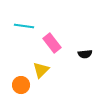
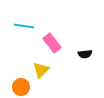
orange circle: moved 2 px down
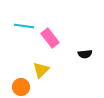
pink rectangle: moved 2 px left, 5 px up
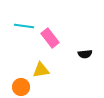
yellow triangle: rotated 36 degrees clockwise
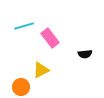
cyan line: rotated 24 degrees counterclockwise
yellow triangle: rotated 18 degrees counterclockwise
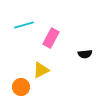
cyan line: moved 1 px up
pink rectangle: moved 1 px right; rotated 66 degrees clockwise
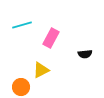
cyan line: moved 2 px left
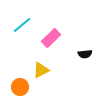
cyan line: rotated 24 degrees counterclockwise
pink rectangle: rotated 18 degrees clockwise
orange circle: moved 1 px left
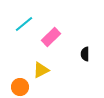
cyan line: moved 2 px right, 1 px up
pink rectangle: moved 1 px up
black semicircle: rotated 96 degrees clockwise
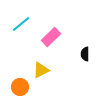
cyan line: moved 3 px left
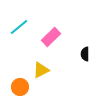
cyan line: moved 2 px left, 3 px down
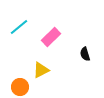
black semicircle: rotated 16 degrees counterclockwise
